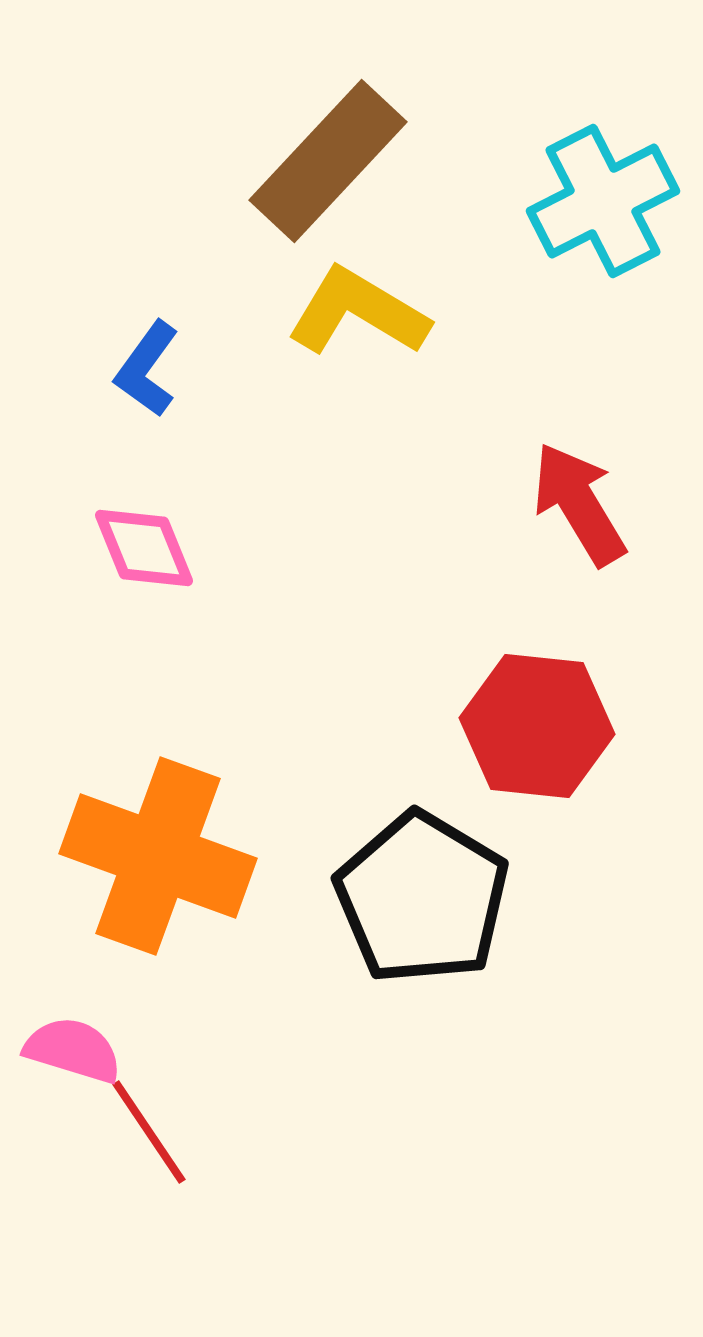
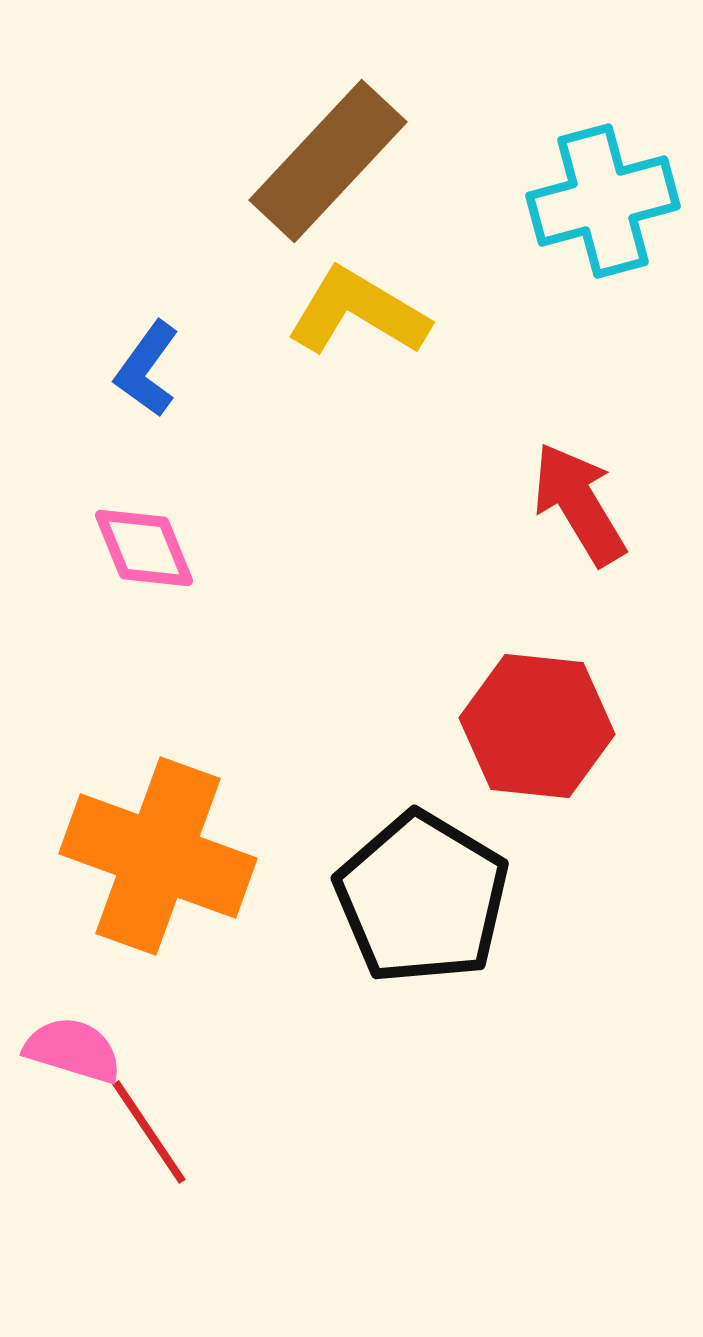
cyan cross: rotated 12 degrees clockwise
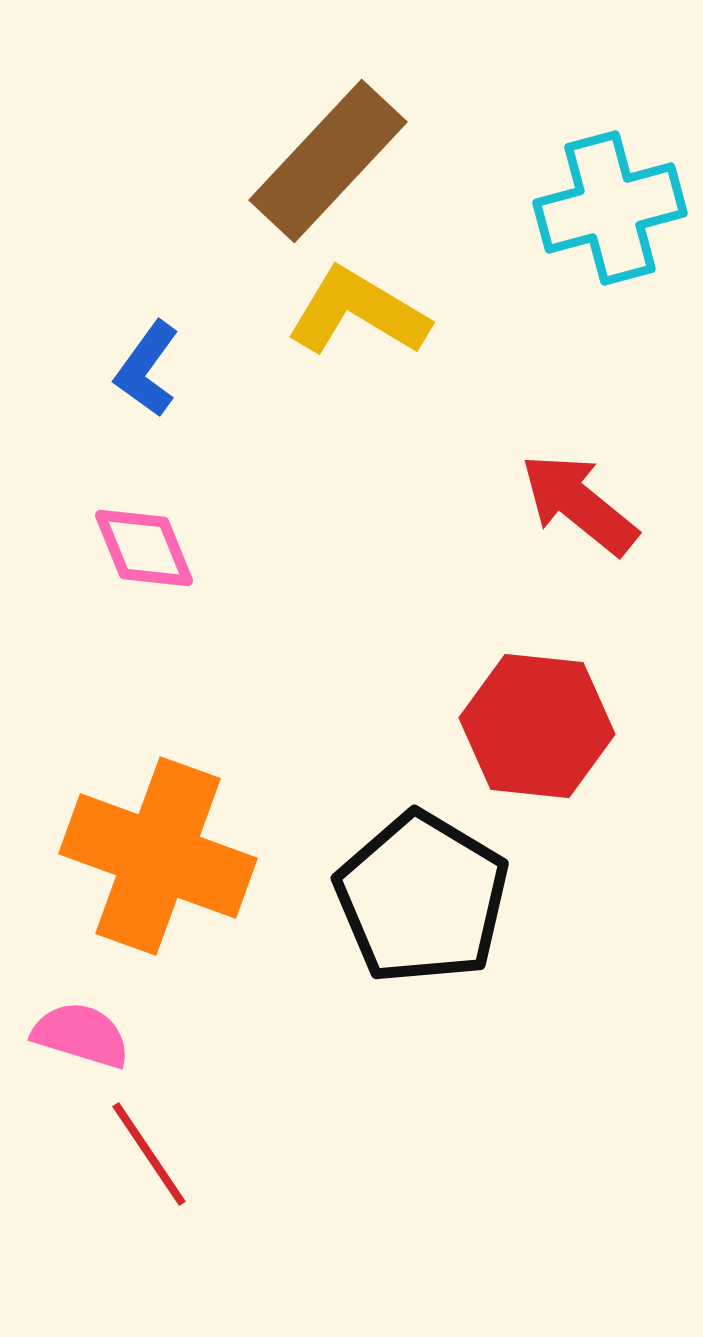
cyan cross: moved 7 px right, 7 px down
red arrow: rotated 20 degrees counterclockwise
pink semicircle: moved 8 px right, 15 px up
red line: moved 22 px down
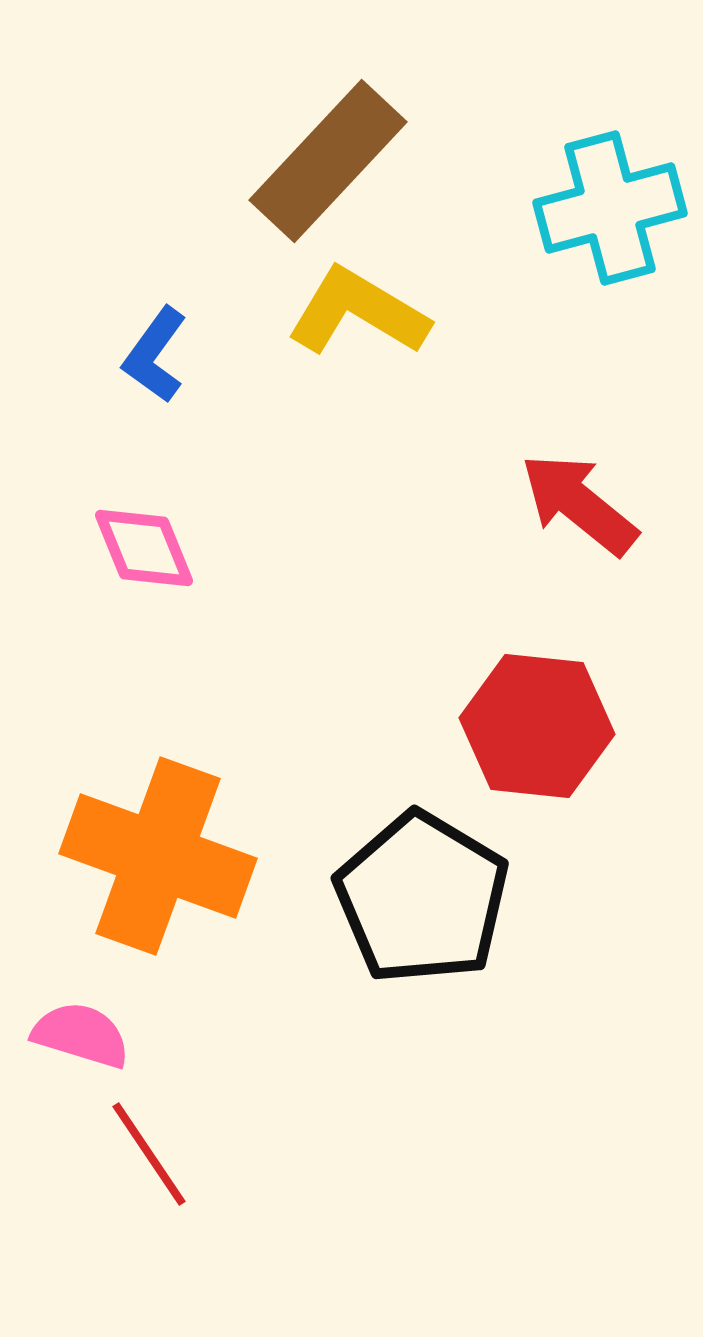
blue L-shape: moved 8 px right, 14 px up
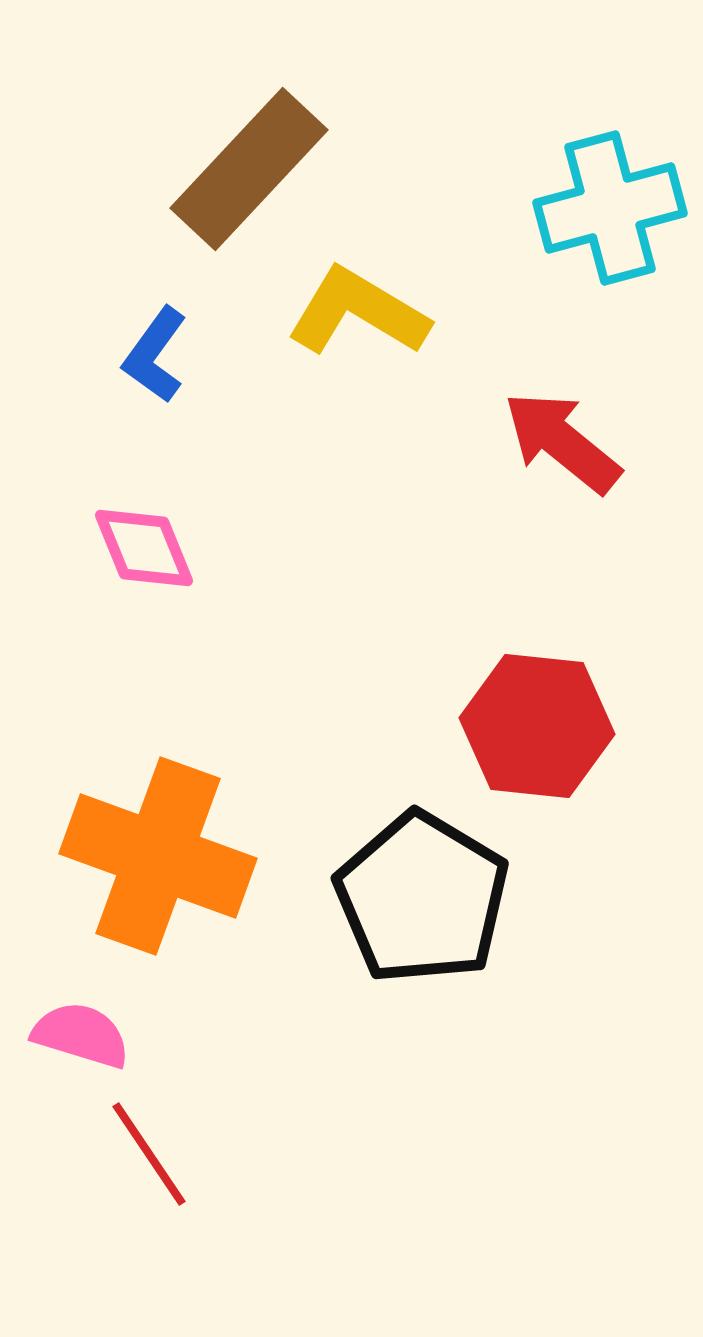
brown rectangle: moved 79 px left, 8 px down
red arrow: moved 17 px left, 62 px up
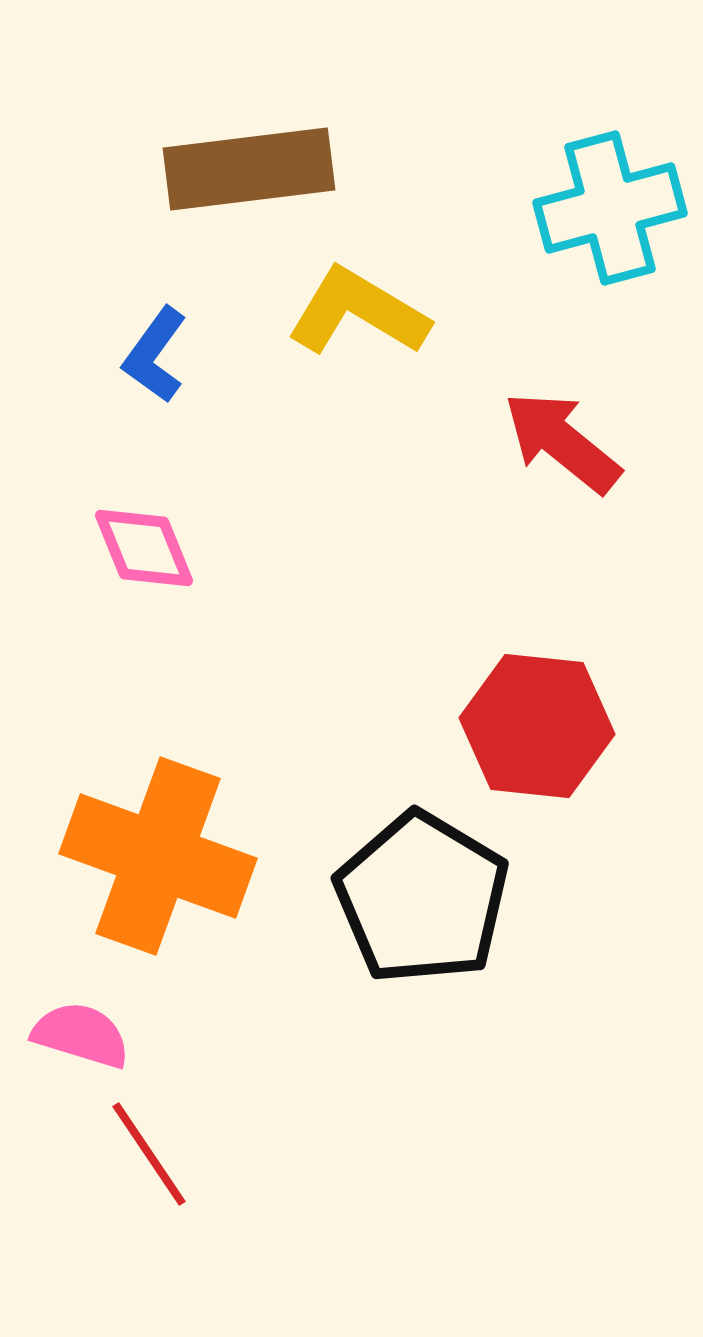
brown rectangle: rotated 40 degrees clockwise
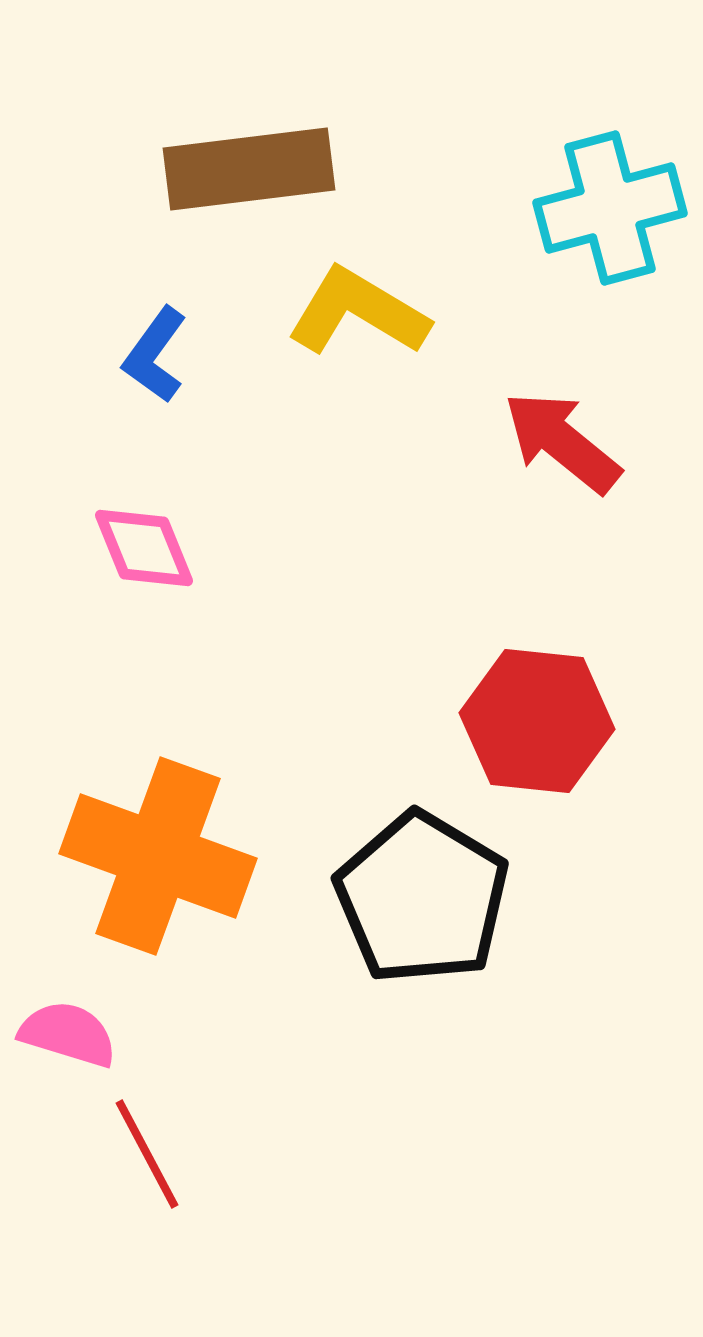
red hexagon: moved 5 px up
pink semicircle: moved 13 px left, 1 px up
red line: moved 2 px left; rotated 6 degrees clockwise
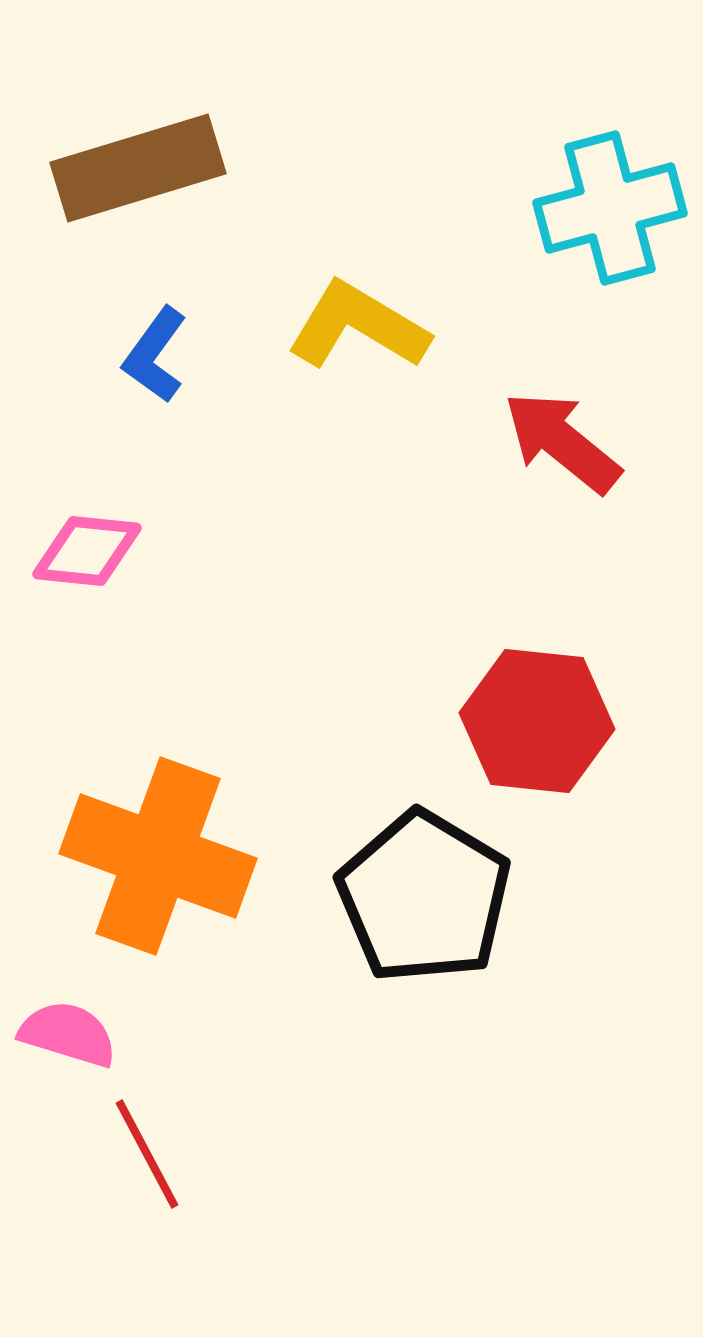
brown rectangle: moved 111 px left, 1 px up; rotated 10 degrees counterclockwise
yellow L-shape: moved 14 px down
pink diamond: moved 57 px left, 3 px down; rotated 62 degrees counterclockwise
black pentagon: moved 2 px right, 1 px up
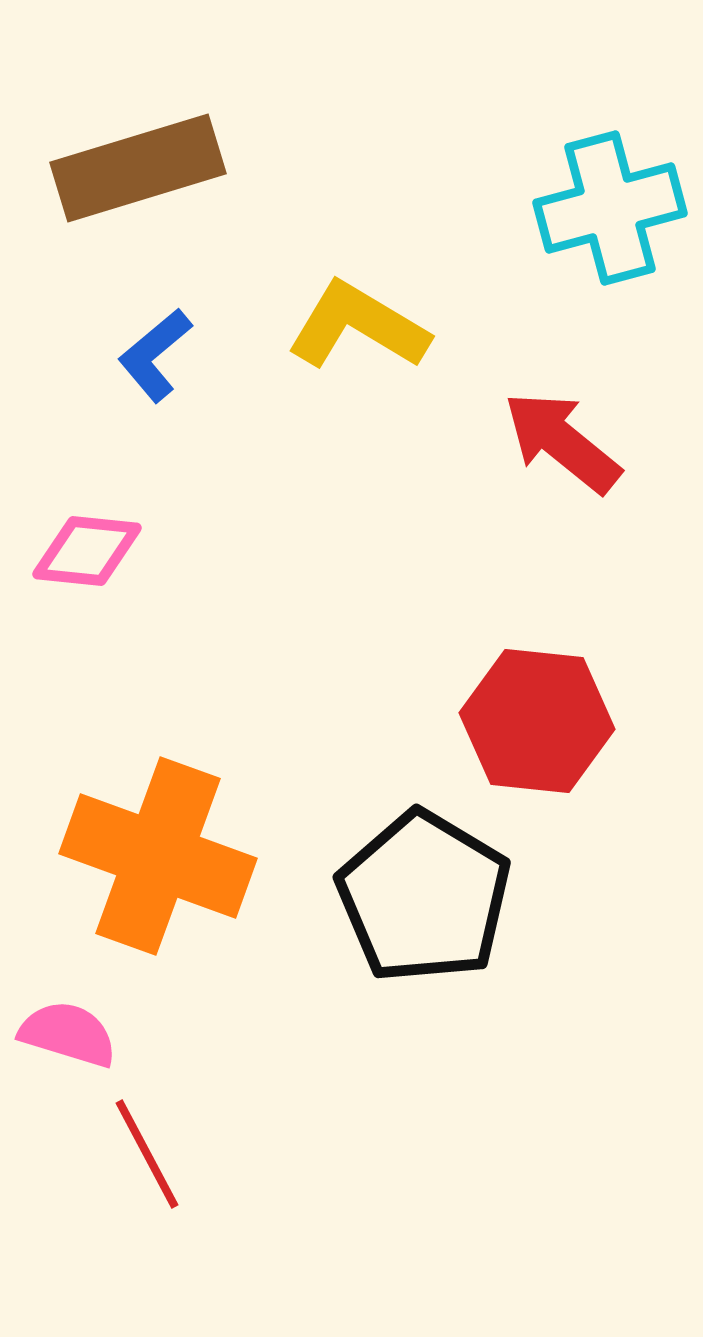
blue L-shape: rotated 14 degrees clockwise
